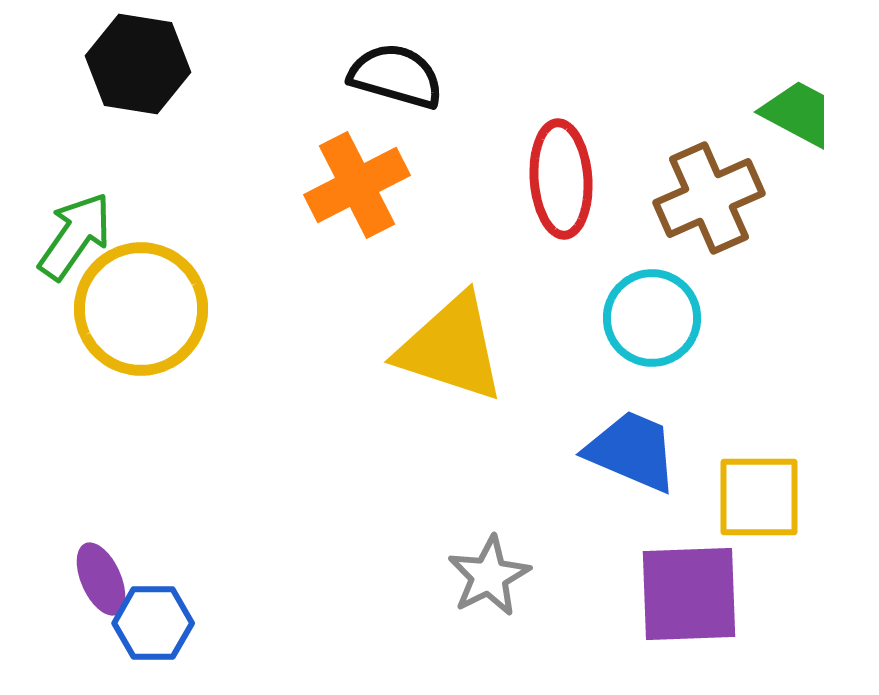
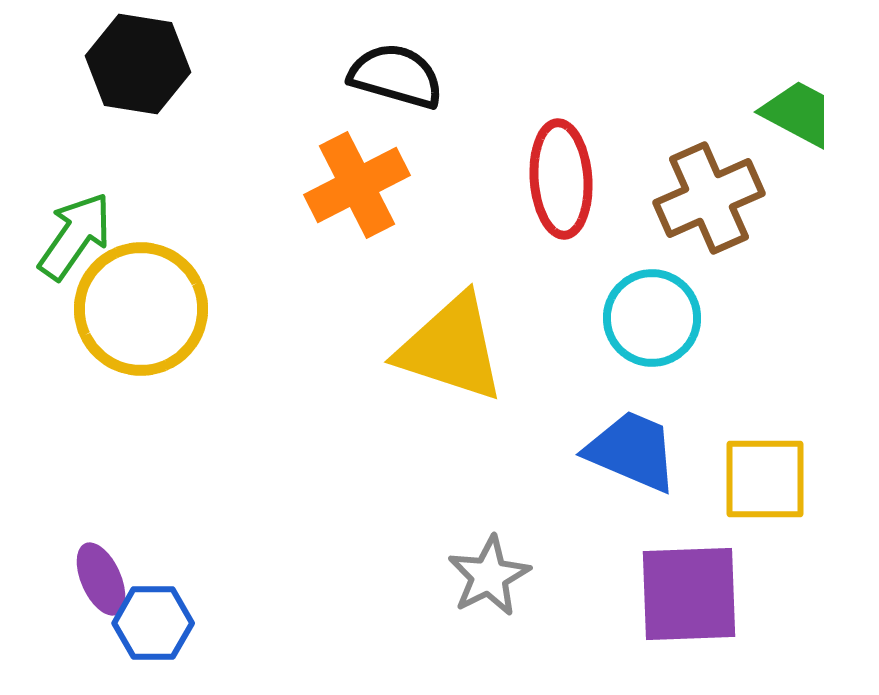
yellow square: moved 6 px right, 18 px up
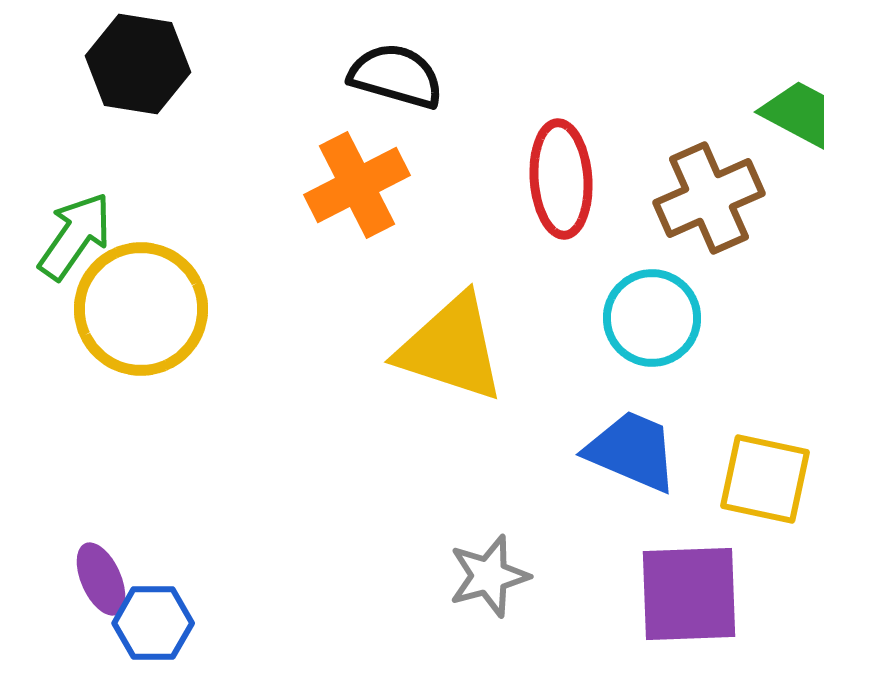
yellow square: rotated 12 degrees clockwise
gray star: rotated 12 degrees clockwise
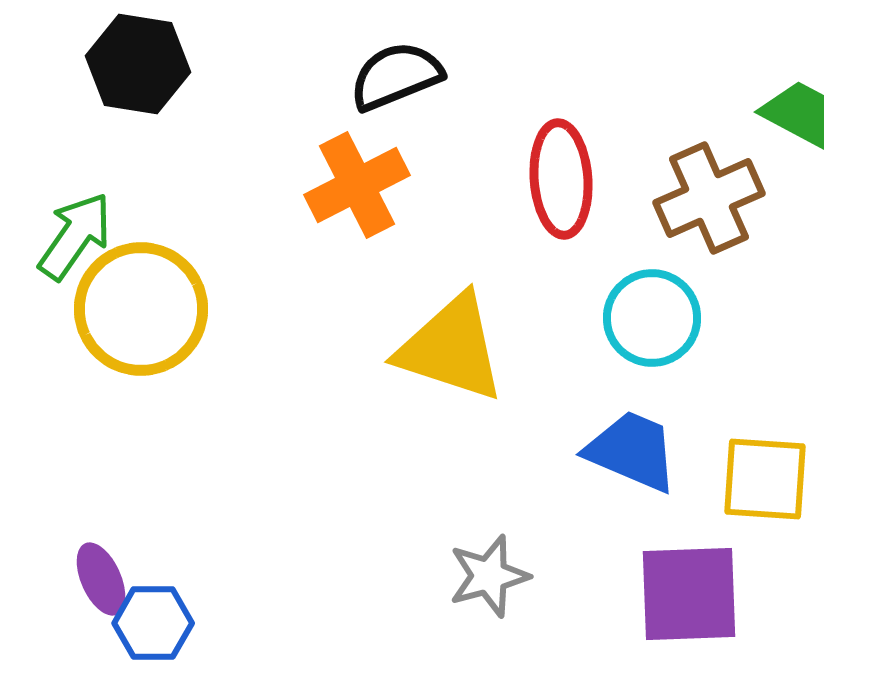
black semicircle: rotated 38 degrees counterclockwise
yellow square: rotated 8 degrees counterclockwise
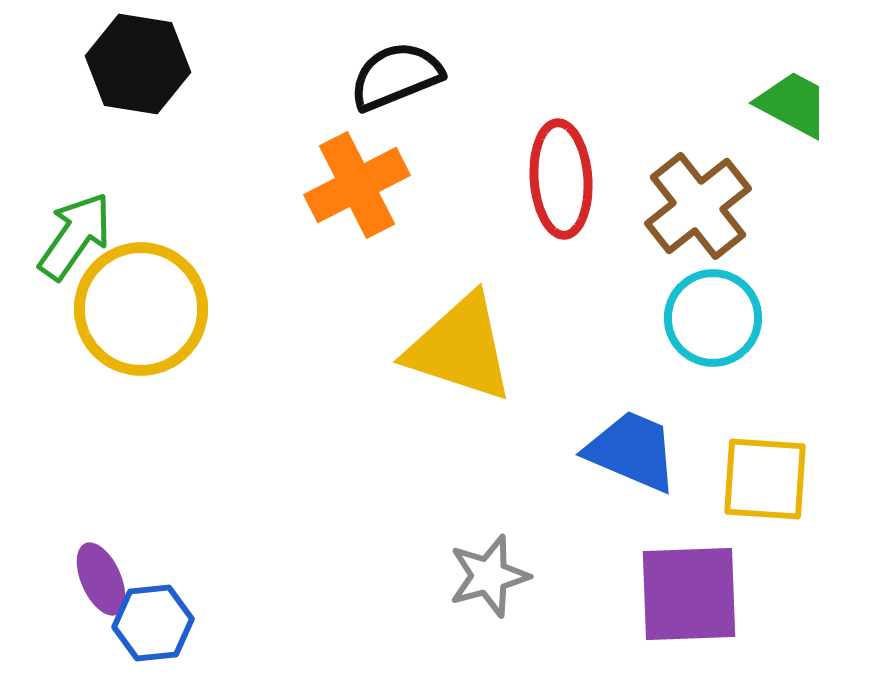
green trapezoid: moved 5 px left, 9 px up
brown cross: moved 11 px left, 8 px down; rotated 14 degrees counterclockwise
cyan circle: moved 61 px right
yellow triangle: moved 9 px right
blue hexagon: rotated 6 degrees counterclockwise
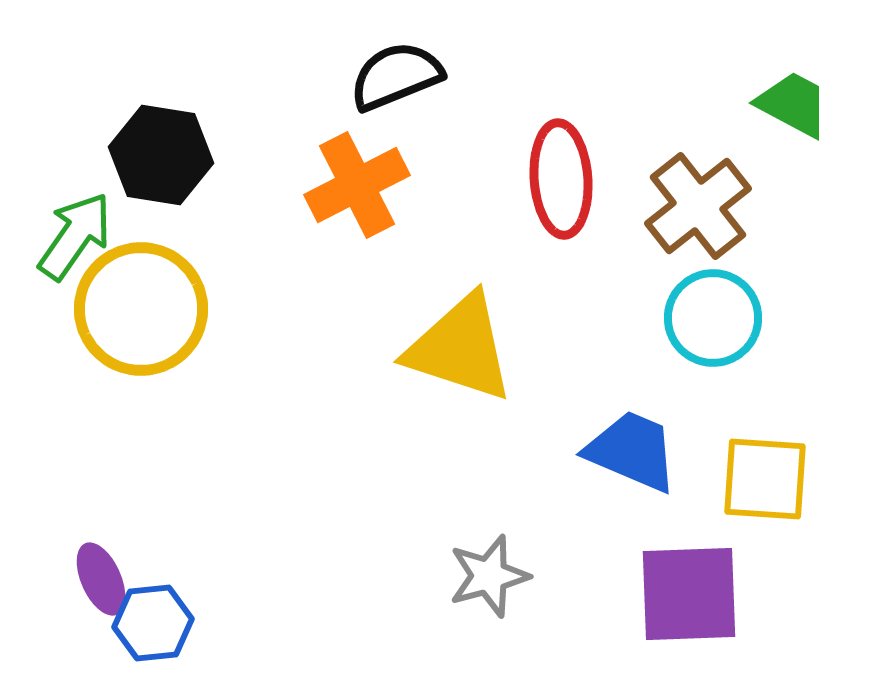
black hexagon: moved 23 px right, 91 px down
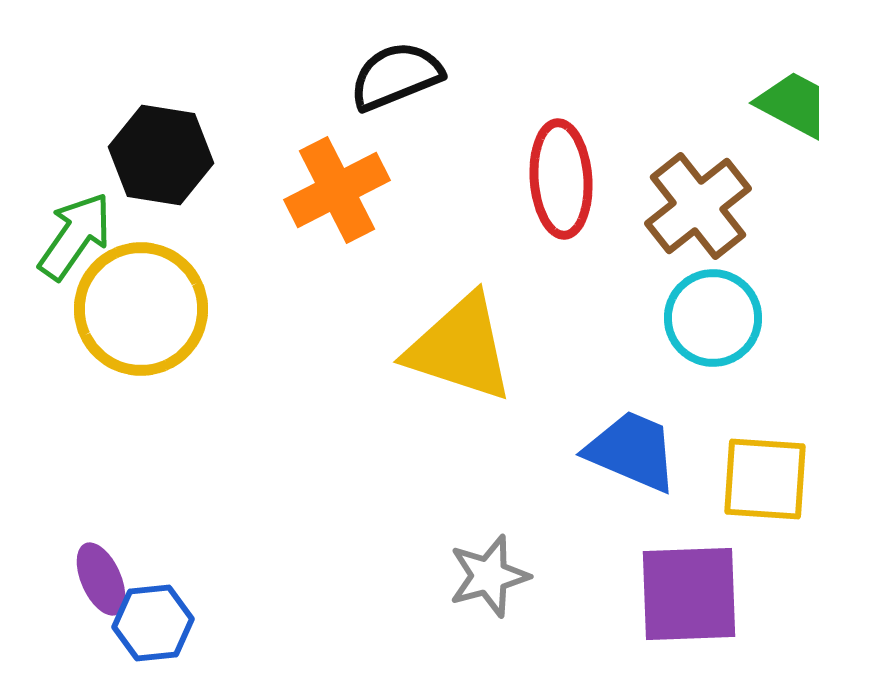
orange cross: moved 20 px left, 5 px down
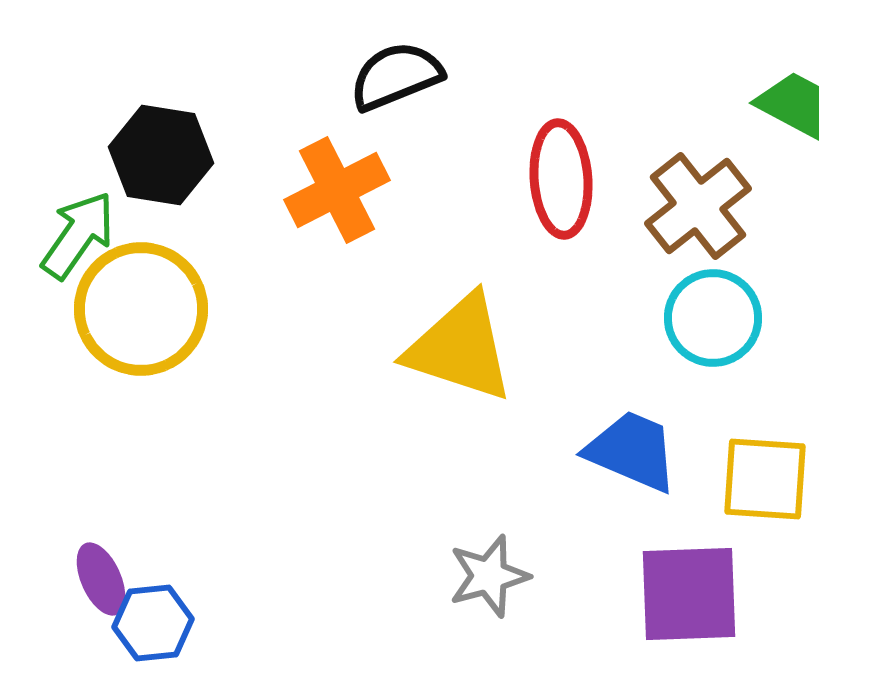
green arrow: moved 3 px right, 1 px up
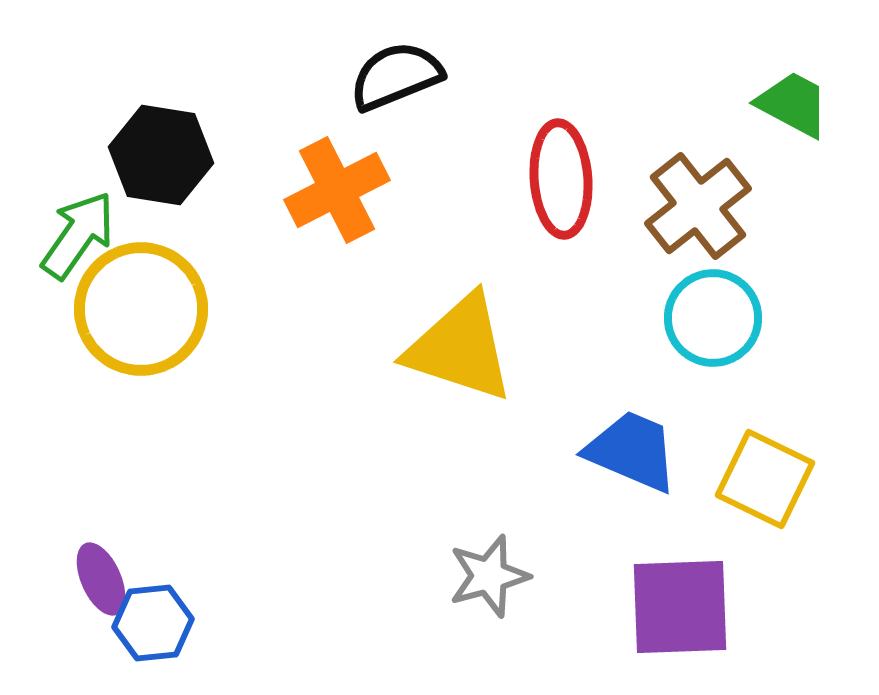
yellow square: rotated 22 degrees clockwise
purple square: moved 9 px left, 13 px down
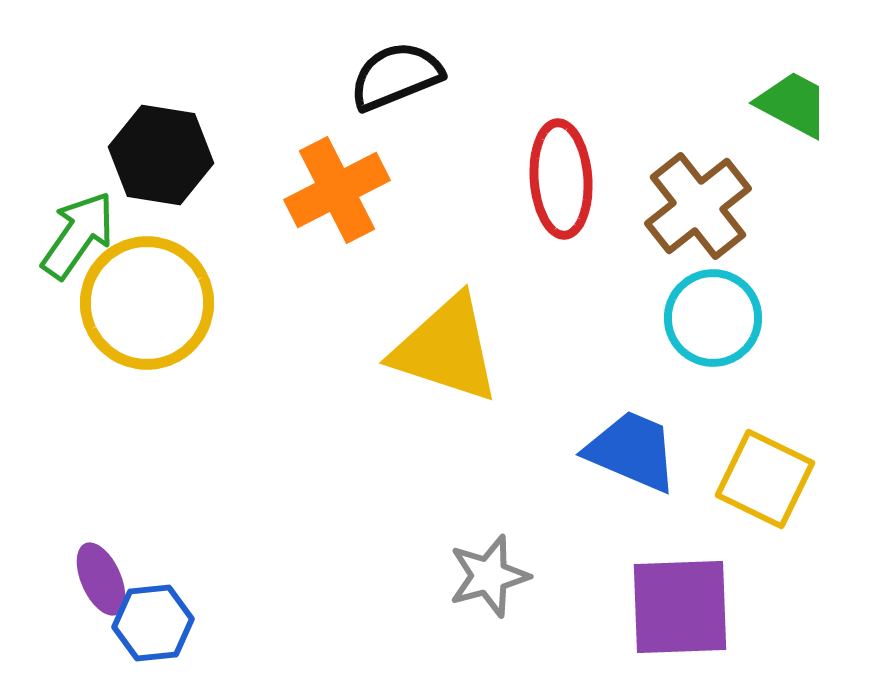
yellow circle: moved 6 px right, 6 px up
yellow triangle: moved 14 px left, 1 px down
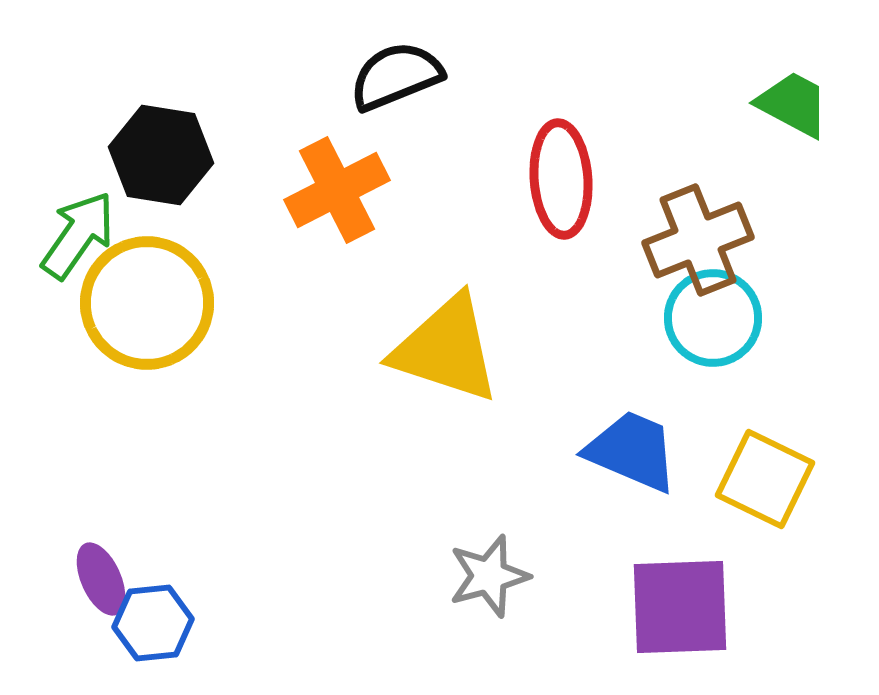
brown cross: moved 34 px down; rotated 16 degrees clockwise
